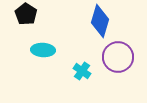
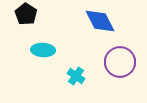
blue diamond: rotated 44 degrees counterclockwise
purple circle: moved 2 px right, 5 px down
cyan cross: moved 6 px left, 5 px down
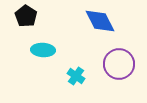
black pentagon: moved 2 px down
purple circle: moved 1 px left, 2 px down
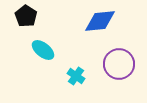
blue diamond: rotated 68 degrees counterclockwise
cyan ellipse: rotated 35 degrees clockwise
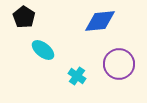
black pentagon: moved 2 px left, 1 px down
cyan cross: moved 1 px right
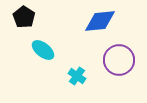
purple circle: moved 4 px up
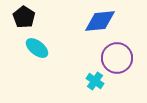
cyan ellipse: moved 6 px left, 2 px up
purple circle: moved 2 px left, 2 px up
cyan cross: moved 18 px right, 5 px down
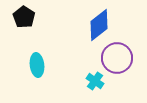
blue diamond: moved 1 px left, 4 px down; rotated 32 degrees counterclockwise
cyan ellipse: moved 17 px down; rotated 45 degrees clockwise
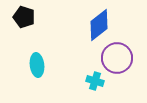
black pentagon: rotated 15 degrees counterclockwise
cyan cross: rotated 18 degrees counterclockwise
